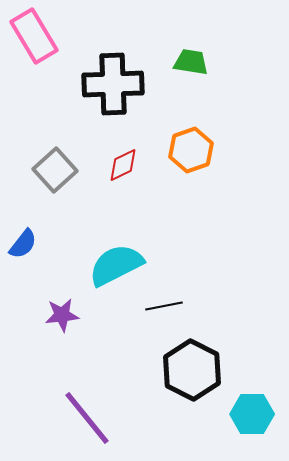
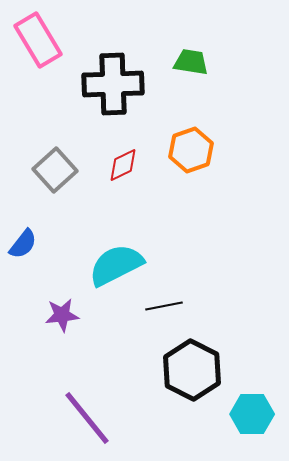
pink rectangle: moved 4 px right, 4 px down
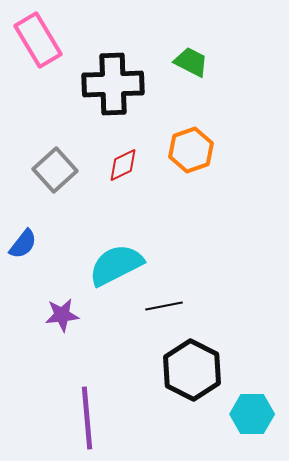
green trapezoid: rotated 18 degrees clockwise
purple line: rotated 34 degrees clockwise
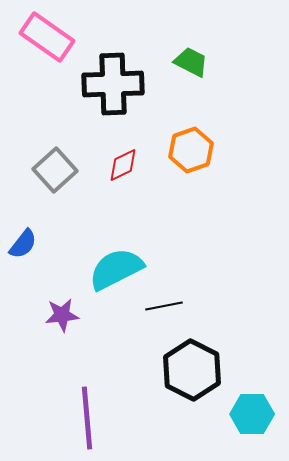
pink rectangle: moved 9 px right, 3 px up; rotated 24 degrees counterclockwise
cyan semicircle: moved 4 px down
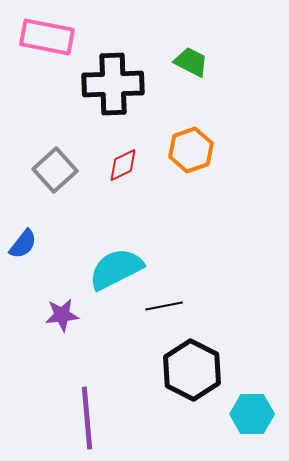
pink rectangle: rotated 24 degrees counterclockwise
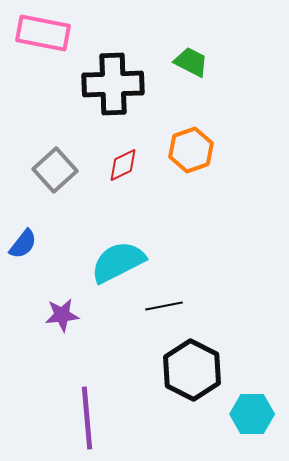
pink rectangle: moved 4 px left, 4 px up
cyan semicircle: moved 2 px right, 7 px up
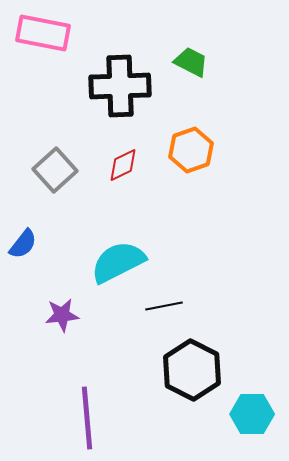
black cross: moved 7 px right, 2 px down
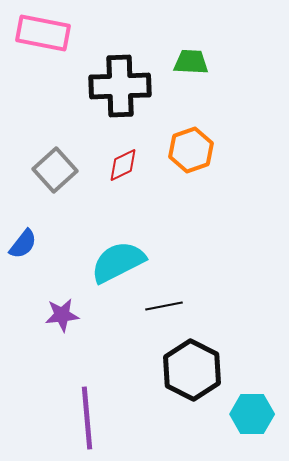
green trapezoid: rotated 24 degrees counterclockwise
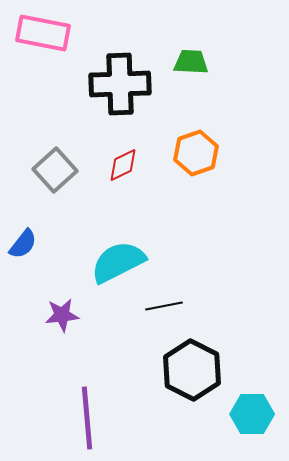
black cross: moved 2 px up
orange hexagon: moved 5 px right, 3 px down
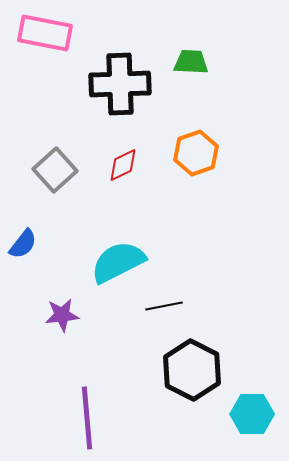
pink rectangle: moved 2 px right
